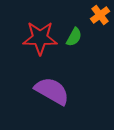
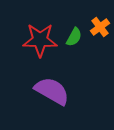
orange cross: moved 12 px down
red star: moved 2 px down
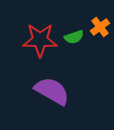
green semicircle: rotated 42 degrees clockwise
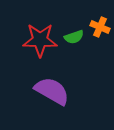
orange cross: rotated 30 degrees counterclockwise
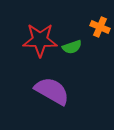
green semicircle: moved 2 px left, 10 px down
